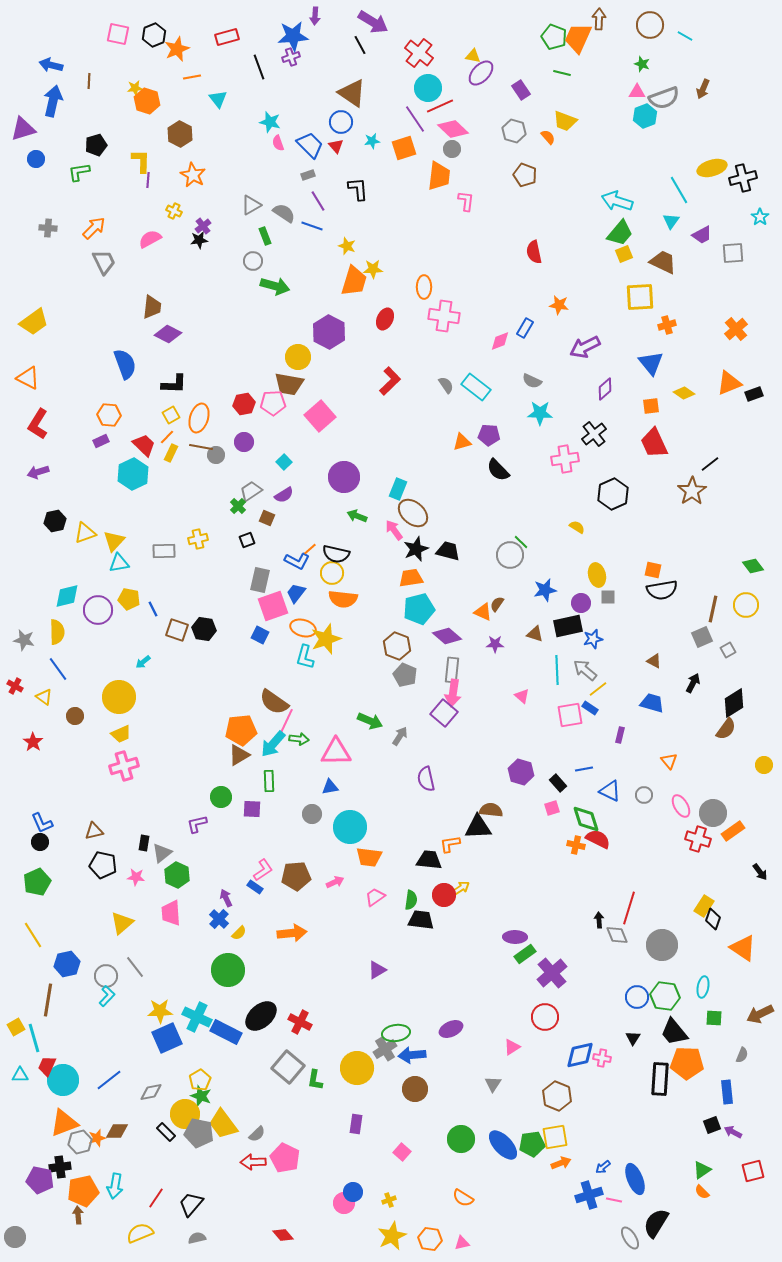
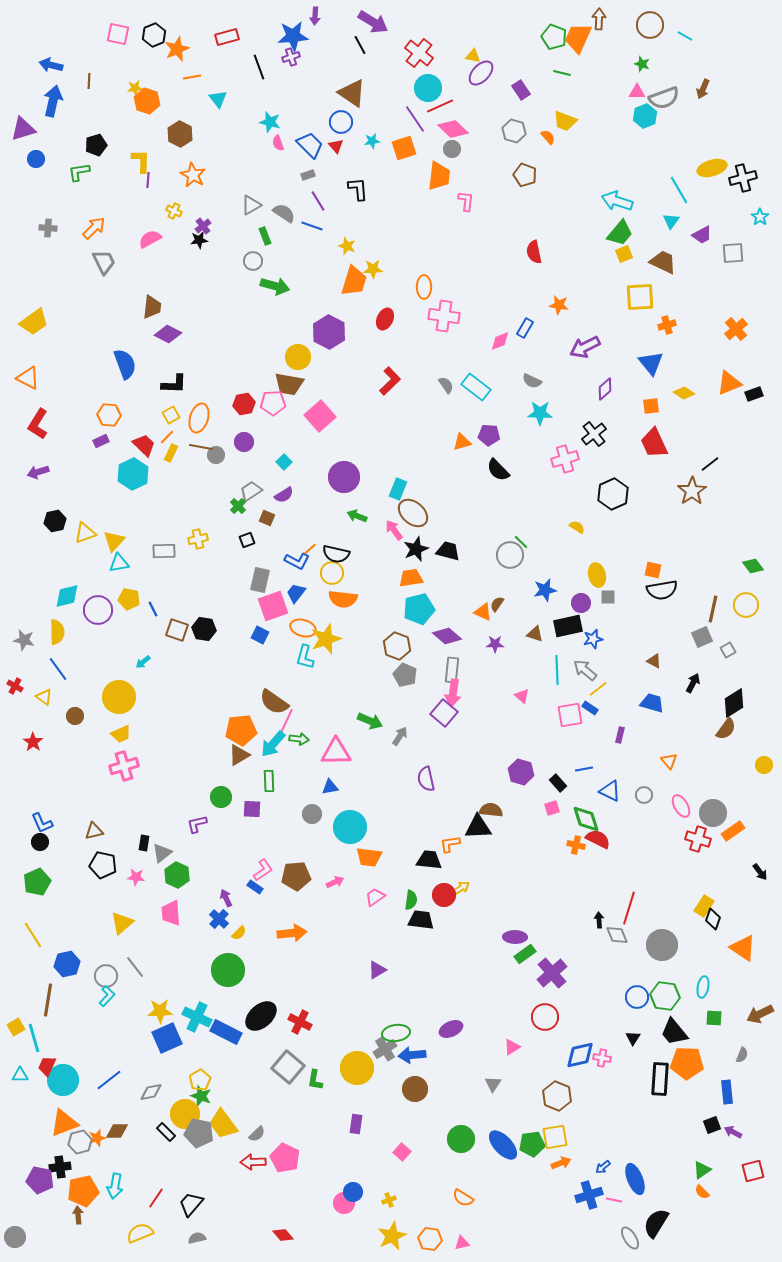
pink cross at (565, 459): rotated 8 degrees counterclockwise
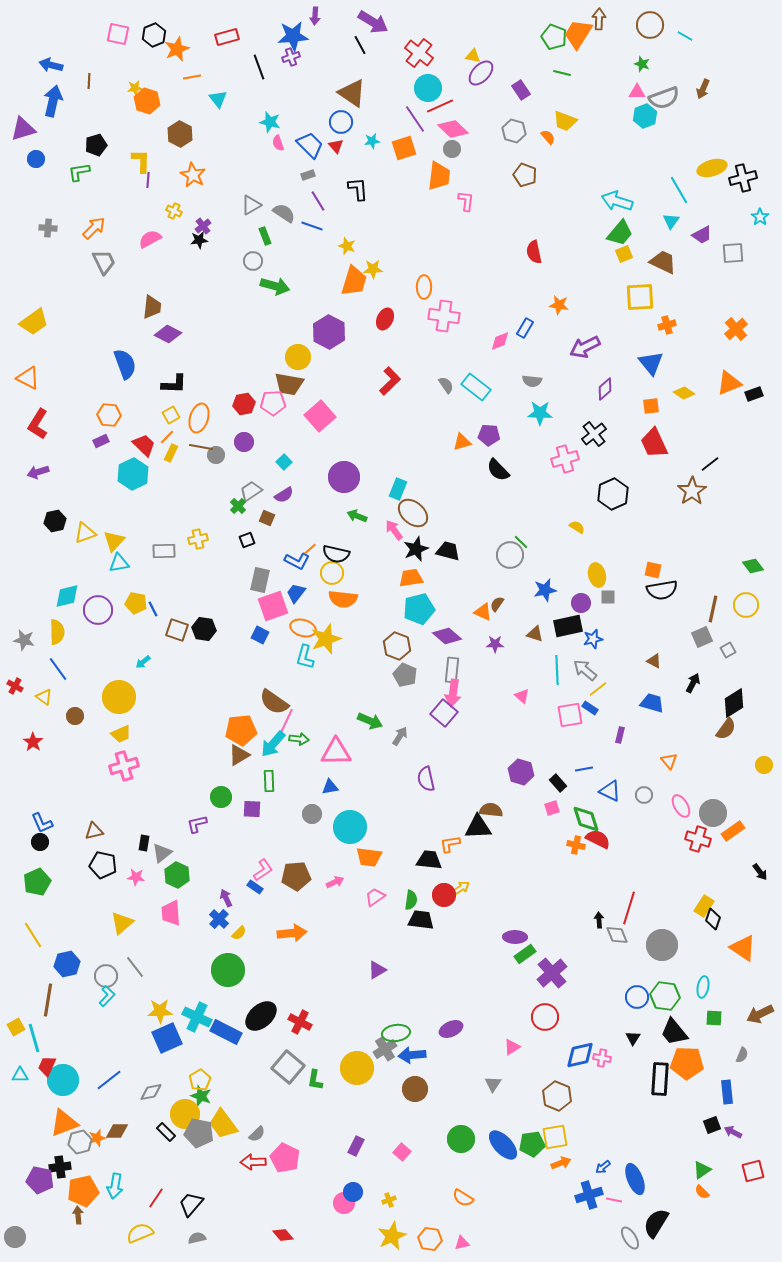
orange trapezoid at (578, 38): moved 4 px up; rotated 8 degrees clockwise
gray semicircle at (532, 381): rotated 18 degrees counterclockwise
yellow pentagon at (129, 599): moved 7 px right, 4 px down
purple rectangle at (356, 1124): moved 22 px down; rotated 18 degrees clockwise
